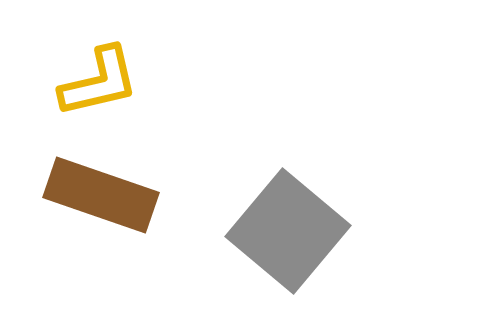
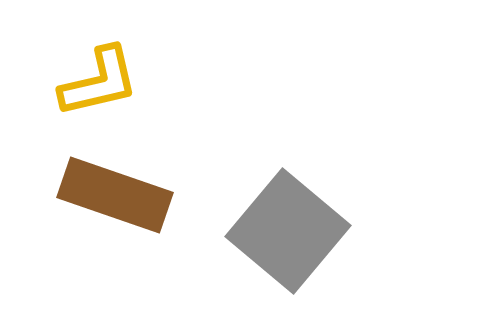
brown rectangle: moved 14 px right
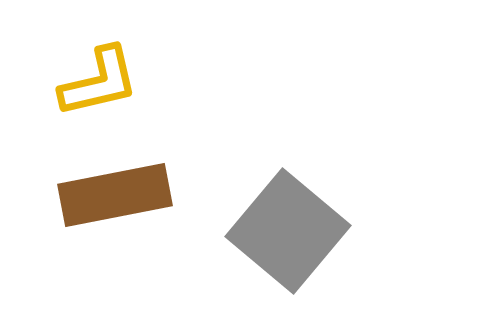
brown rectangle: rotated 30 degrees counterclockwise
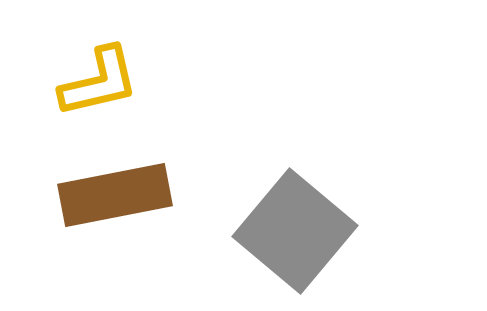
gray square: moved 7 px right
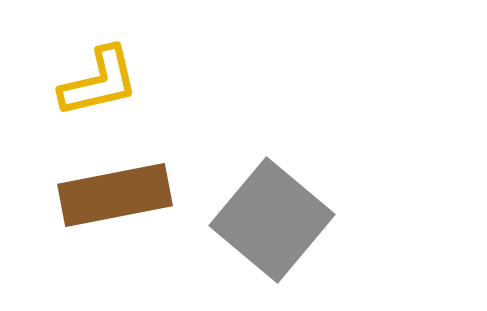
gray square: moved 23 px left, 11 px up
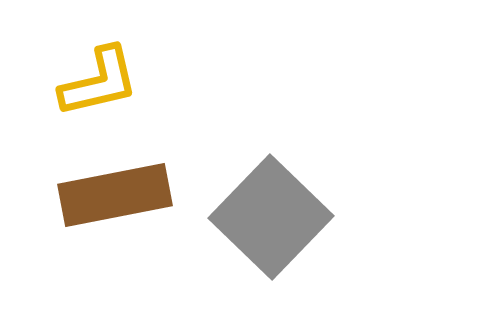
gray square: moved 1 px left, 3 px up; rotated 4 degrees clockwise
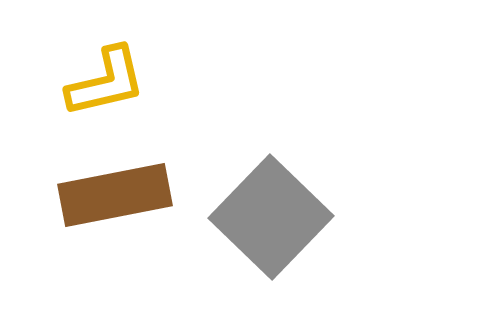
yellow L-shape: moved 7 px right
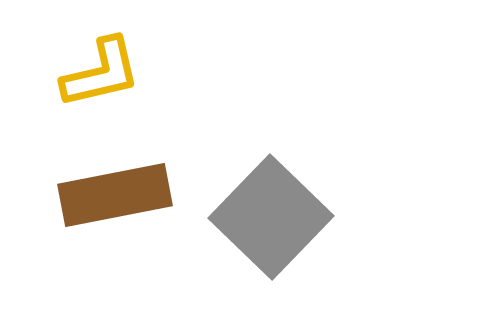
yellow L-shape: moved 5 px left, 9 px up
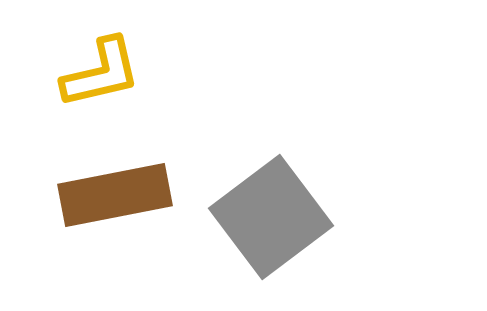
gray square: rotated 9 degrees clockwise
